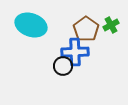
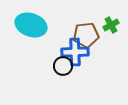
brown pentagon: moved 6 px down; rotated 30 degrees clockwise
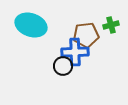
green cross: rotated 14 degrees clockwise
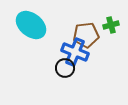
cyan ellipse: rotated 20 degrees clockwise
blue cross: rotated 24 degrees clockwise
black circle: moved 2 px right, 2 px down
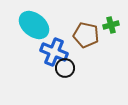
cyan ellipse: moved 3 px right
brown pentagon: rotated 20 degrees clockwise
blue cross: moved 21 px left
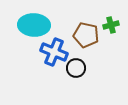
cyan ellipse: rotated 36 degrees counterclockwise
black circle: moved 11 px right
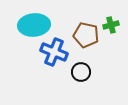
cyan ellipse: rotated 8 degrees counterclockwise
black circle: moved 5 px right, 4 px down
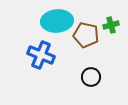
cyan ellipse: moved 23 px right, 4 px up
blue cross: moved 13 px left, 3 px down
black circle: moved 10 px right, 5 px down
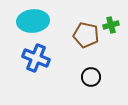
cyan ellipse: moved 24 px left
blue cross: moved 5 px left, 3 px down
